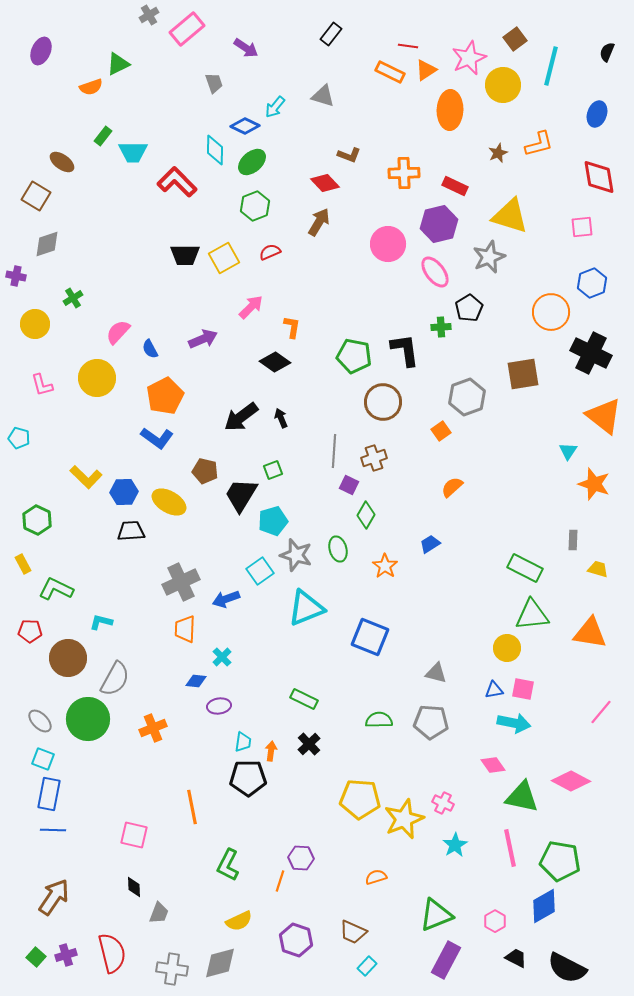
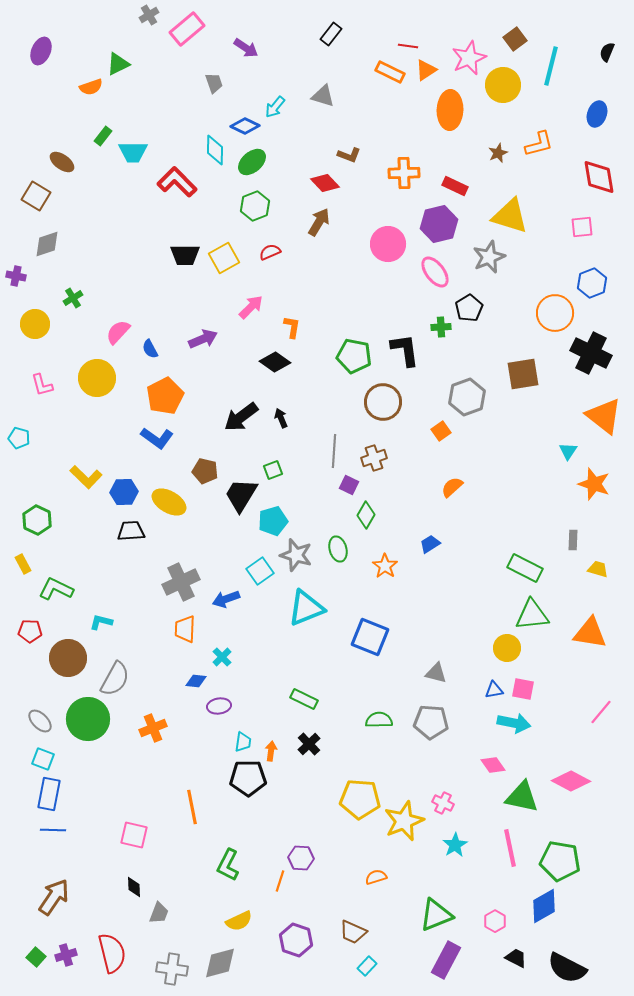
orange circle at (551, 312): moved 4 px right, 1 px down
yellow star at (404, 819): moved 2 px down
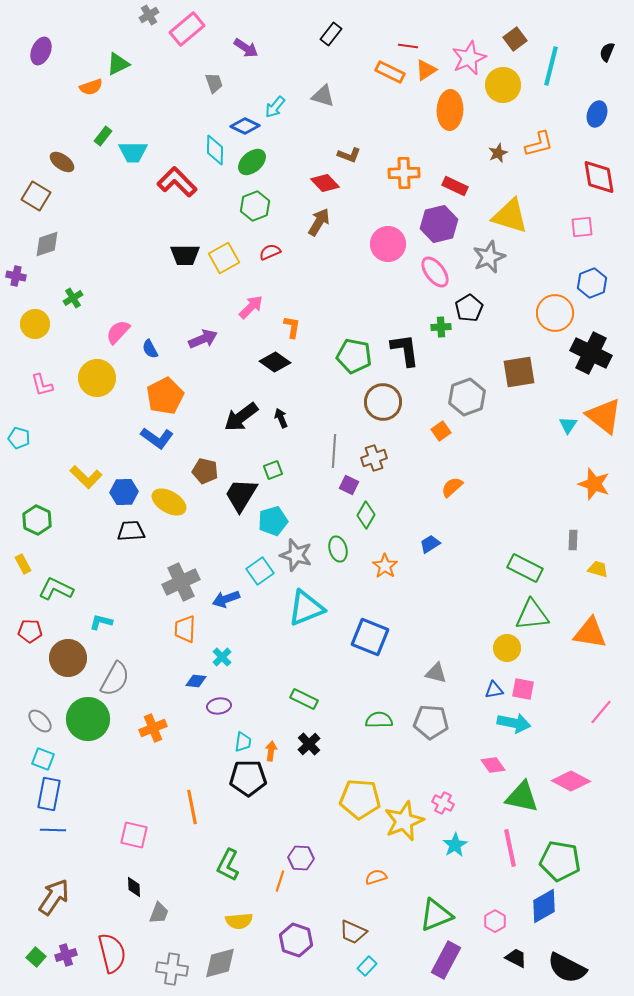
brown square at (523, 374): moved 4 px left, 2 px up
cyan triangle at (568, 451): moved 26 px up
yellow semicircle at (239, 921): rotated 20 degrees clockwise
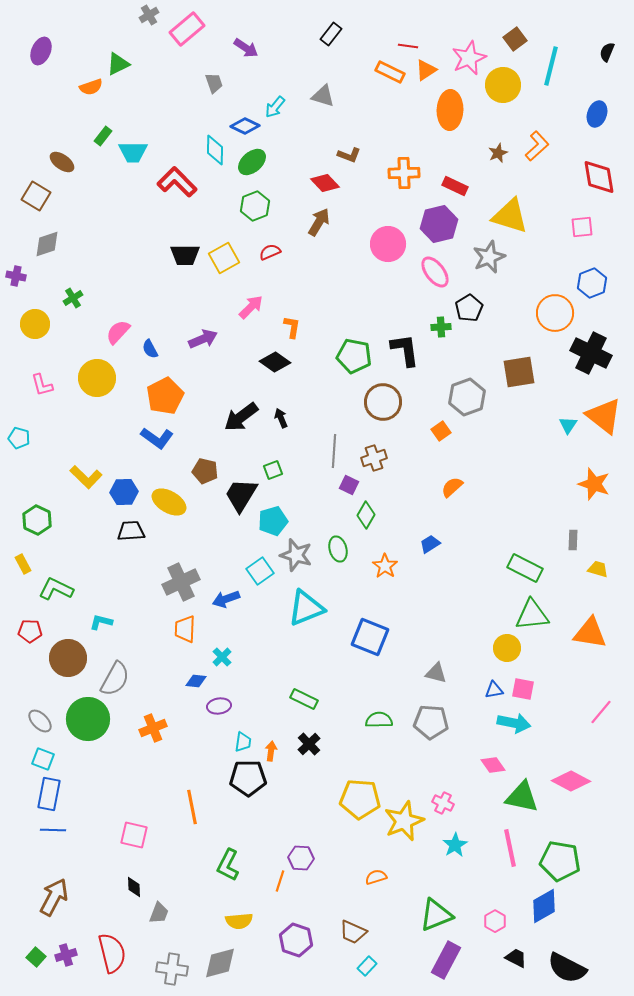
orange L-shape at (539, 144): moved 2 px left, 2 px down; rotated 28 degrees counterclockwise
brown arrow at (54, 897): rotated 6 degrees counterclockwise
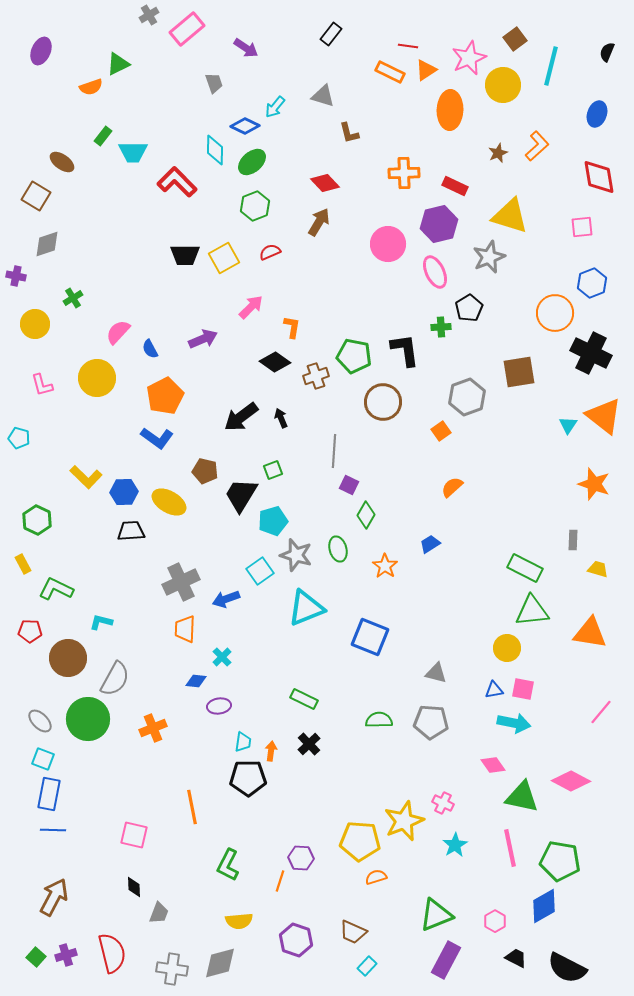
brown L-shape at (349, 155): moved 22 px up; rotated 55 degrees clockwise
pink ellipse at (435, 272): rotated 12 degrees clockwise
brown cross at (374, 458): moved 58 px left, 82 px up
green triangle at (532, 615): moved 4 px up
yellow pentagon at (360, 799): moved 42 px down
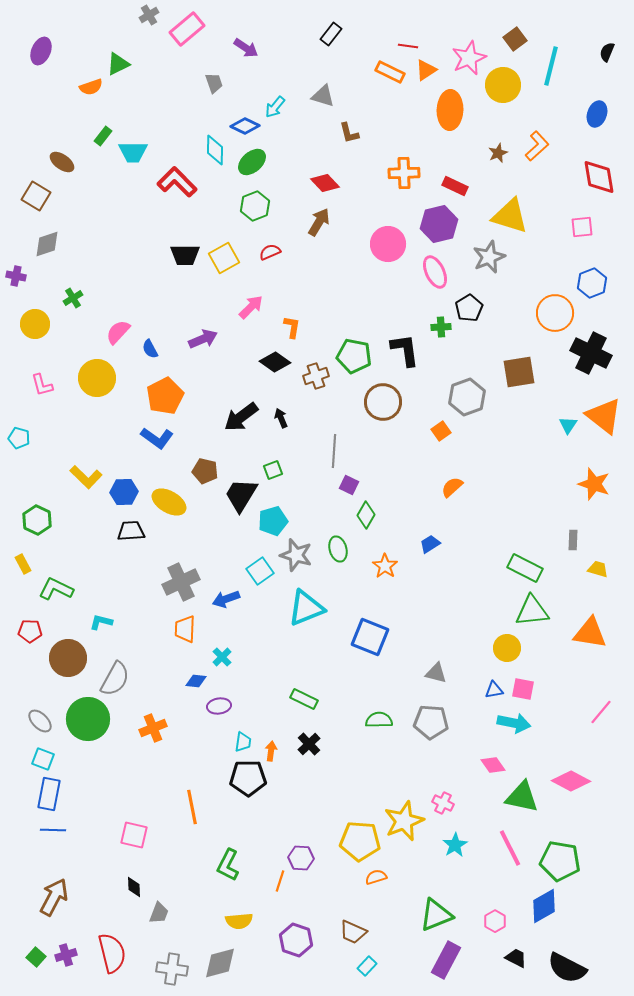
pink line at (510, 848): rotated 15 degrees counterclockwise
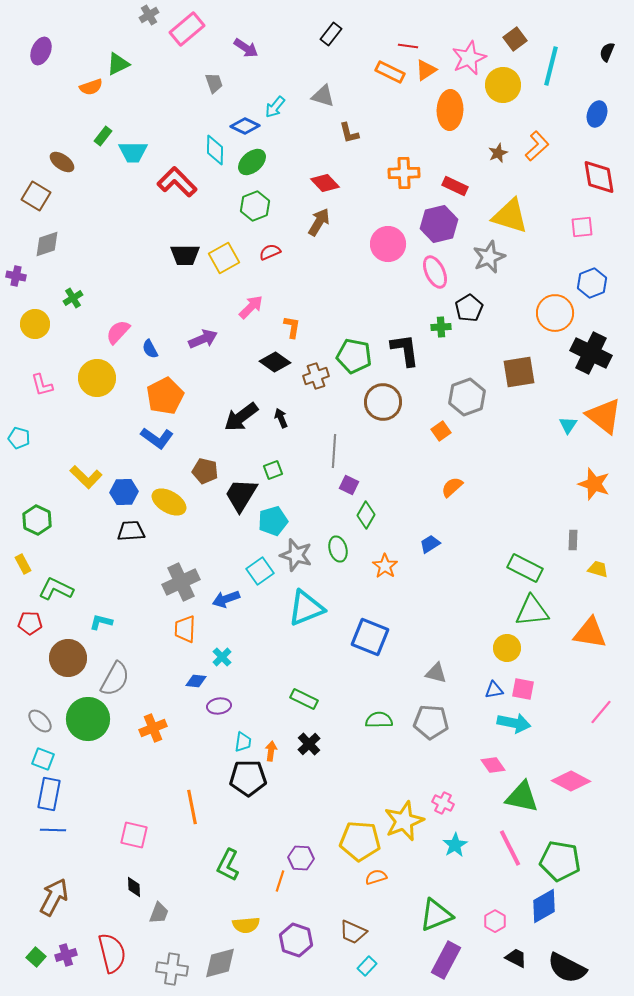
red pentagon at (30, 631): moved 8 px up
yellow semicircle at (239, 921): moved 7 px right, 4 px down
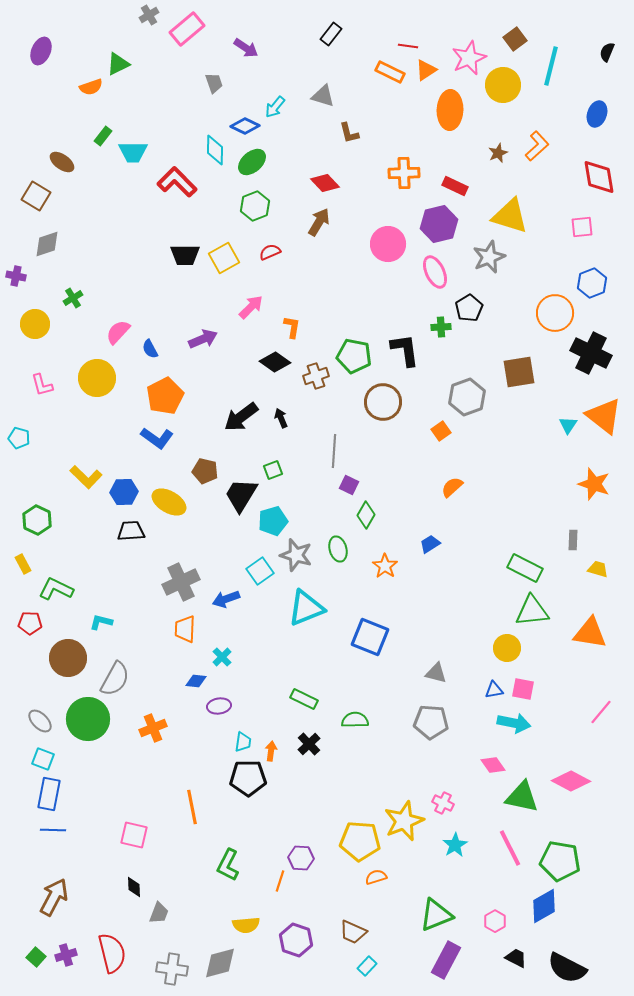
green semicircle at (379, 720): moved 24 px left
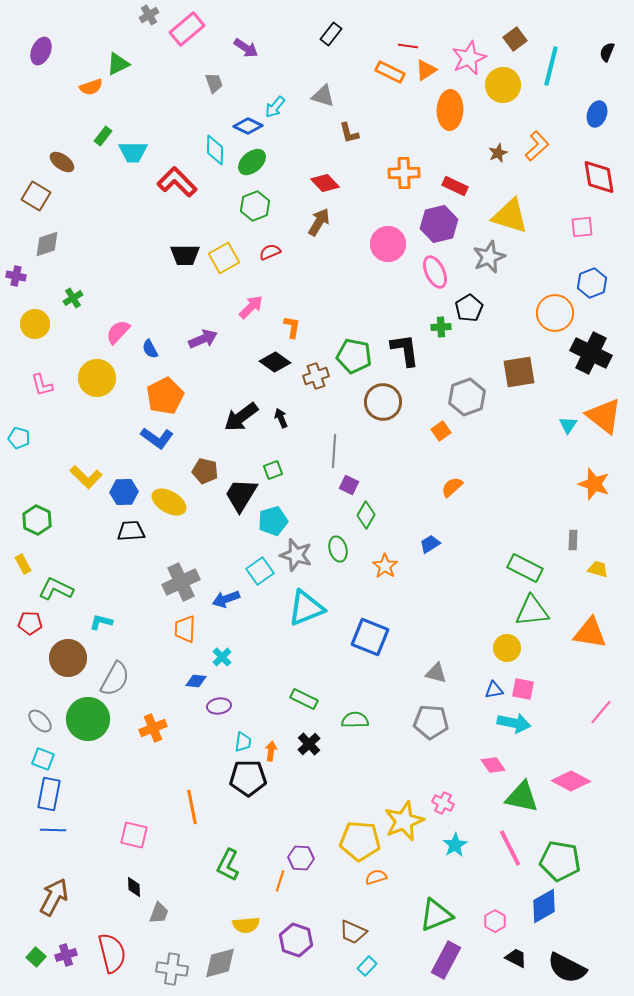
blue diamond at (245, 126): moved 3 px right
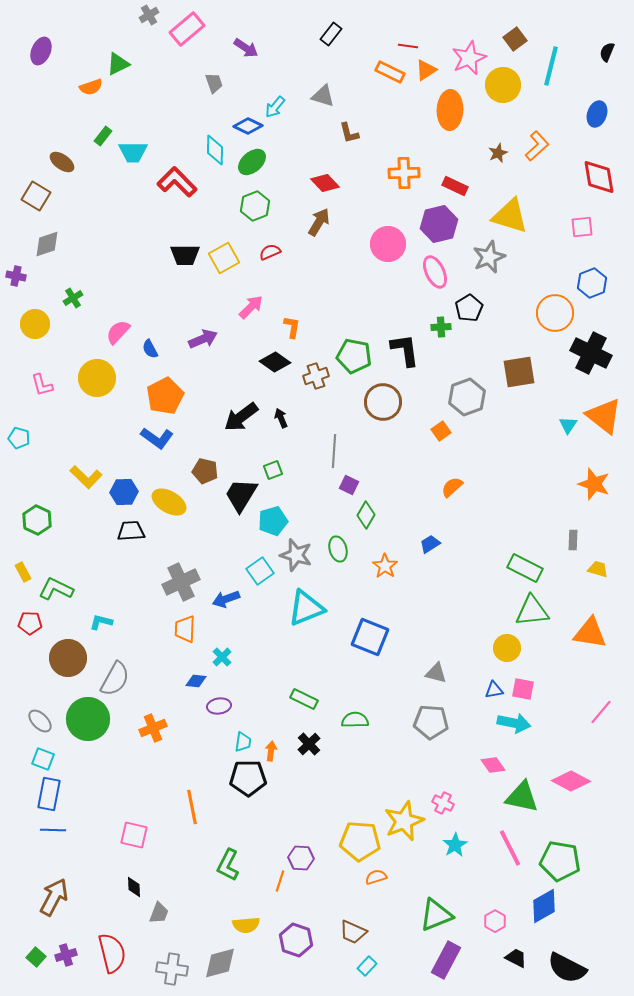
yellow rectangle at (23, 564): moved 8 px down
